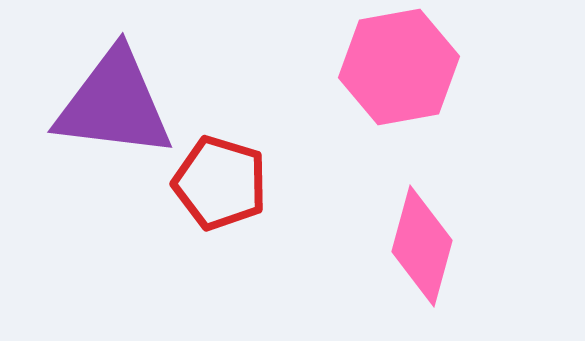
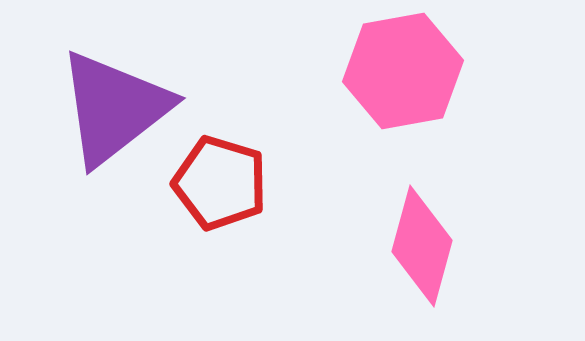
pink hexagon: moved 4 px right, 4 px down
purple triangle: moved 4 px down; rotated 45 degrees counterclockwise
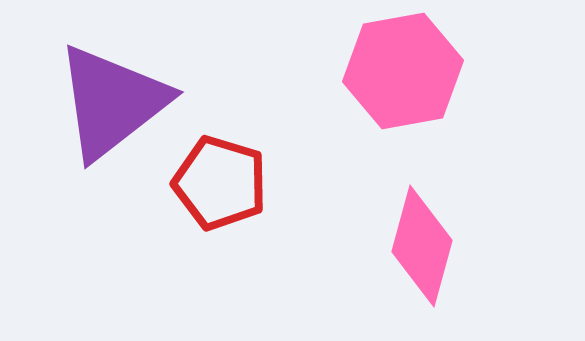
purple triangle: moved 2 px left, 6 px up
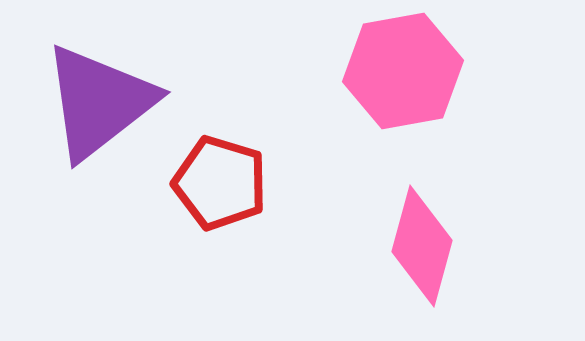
purple triangle: moved 13 px left
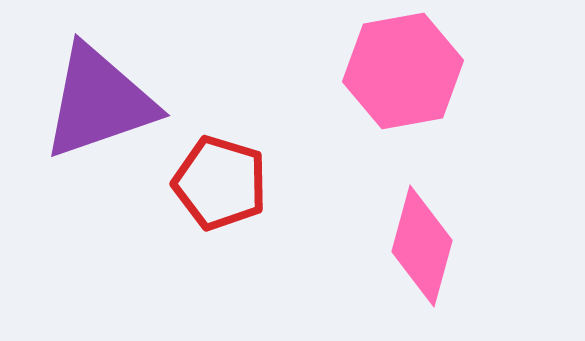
purple triangle: rotated 19 degrees clockwise
